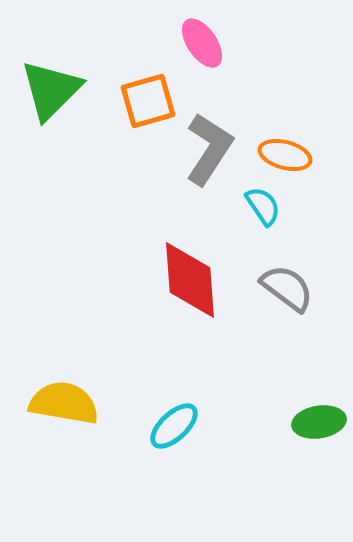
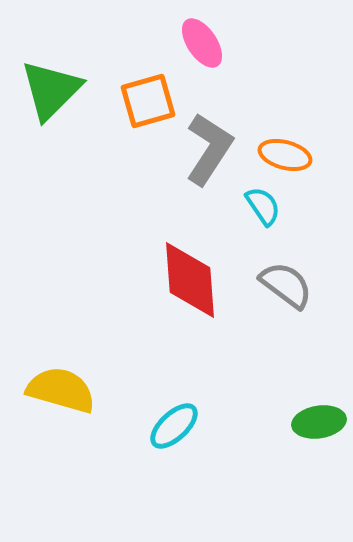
gray semicircle: moved 1 px left, 3 px up
yellow semicircle: moved 3 px left, 13 px up; rotated 6 degrees clockwise
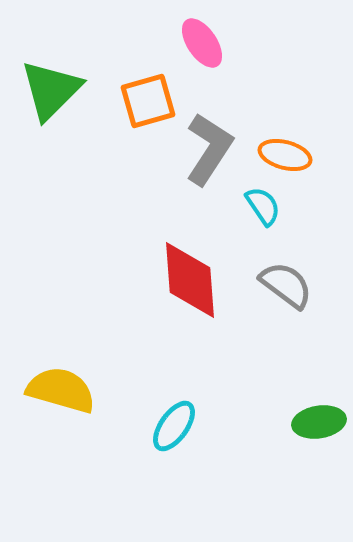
cyan ellipse: rotated 12 degrees counterclockwise
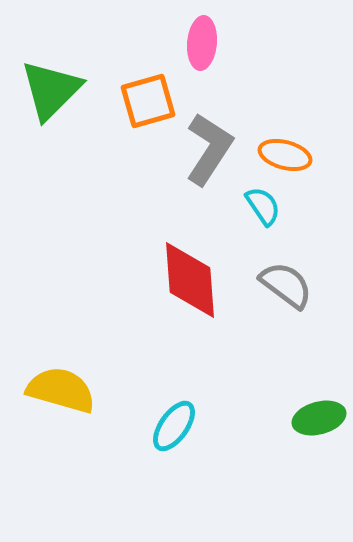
pink ellipse: rotated 39 degrees clockwise
green ellipse: moved 4 px up; rotated 6 degrees counterclockwise
